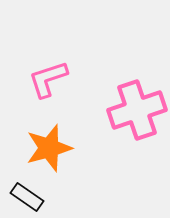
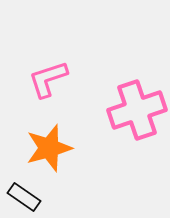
black rectangle: moved 3 px left
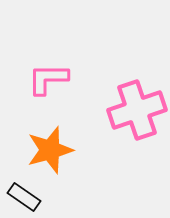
pink L-shape: rotated 18 degrees clockwise
orange star: moved 1 px right, 2 px down
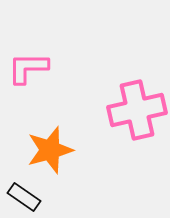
pink L-shape: moved 20 px left, 11 px up
pink cross: rotated 6 degrees clockwise
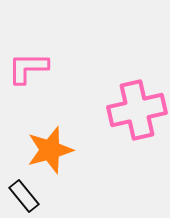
black rectangle: moved 1 px up; rotated 16 degrees clockwise
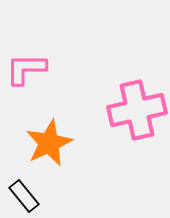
pink L-shape: moved 2 px left, 1 px down
orange star: moved 1 px left, 7 px up; rotated 9 degrees counterclockwise
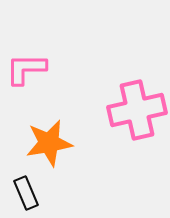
orange star: rotated 15 degrees clockwise
black rectangle: moved 2 px right, 3 px up; rotated 16 degrees clockwise
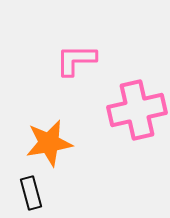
pink L-shape: moved 50 px right, 9 px up
black rectangle: moved 5 px right; rotated 8 degrees clockwise
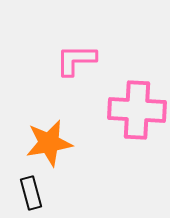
pink cross: rotated 16 degrees clockwise
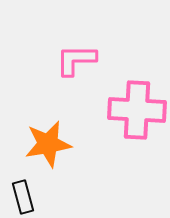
orange star: moved 1 px left, 1 px down
black rectangle: moved 8 px left, 4 px down
